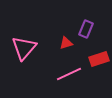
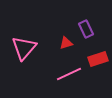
purple rectangle: rotated 48 degrees counterclockwise
red rectangle: moved 1 px left
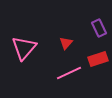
purple rectangle: moved 13 px right, 1 px up
red triangle: rotated 32 degrees counterclockwise
pink line: moved 1 px up
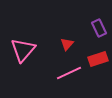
red triangle: moved 1 px right, 1 px down
pink triangle: moved 1 px left, 2 px down
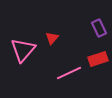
red triangle: moved 15 px left, 6 px up
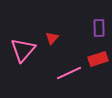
purple rectangle: rotated 24 degrees clockwise
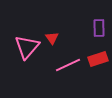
red triangle: rotated 16 degrees counterclockwise
pink triangle: moved 4 px right, 3 px up
pink line: moved 1 px left, 8 px up
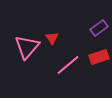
purple rectangle: rotated 54 degrees clockwise
red rectangle: moved 1 px right, 2 px up
pink line: rotated 15 degrees counterclockwise
